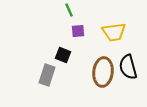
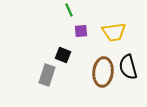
purple square: moved 3 px right
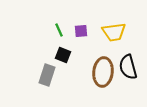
green line: moved 10 px left, 20 px down
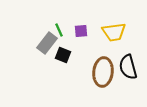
gray rectangle: moved 32 px up; rotated 20 degrees clockwise
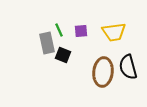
gray rectangle: rotated 50 degrees counterclockwise
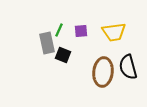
green line: rotated 48 degrees clockwise
